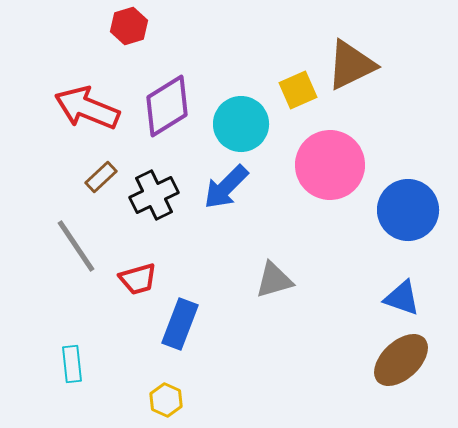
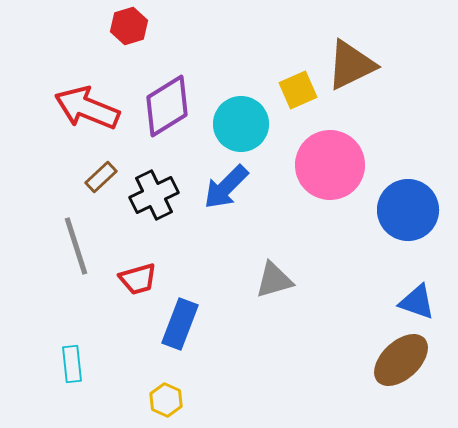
gray line: rotated 16 degrees clockwise
blue triangle: moved 15 px right, 4 px down
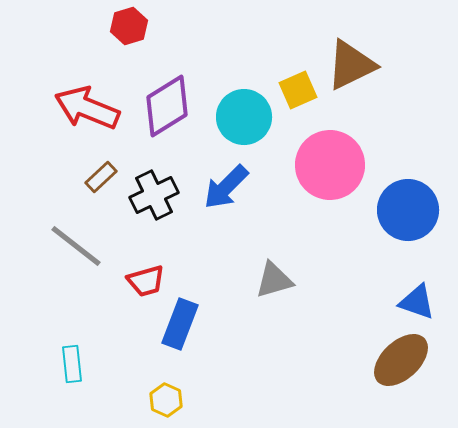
cyan circle: moved 3 px right, 7 px up
gray line: rotated 34 degrees counterclockwise
red trapezoid: moved 8 px right, 2 px down
